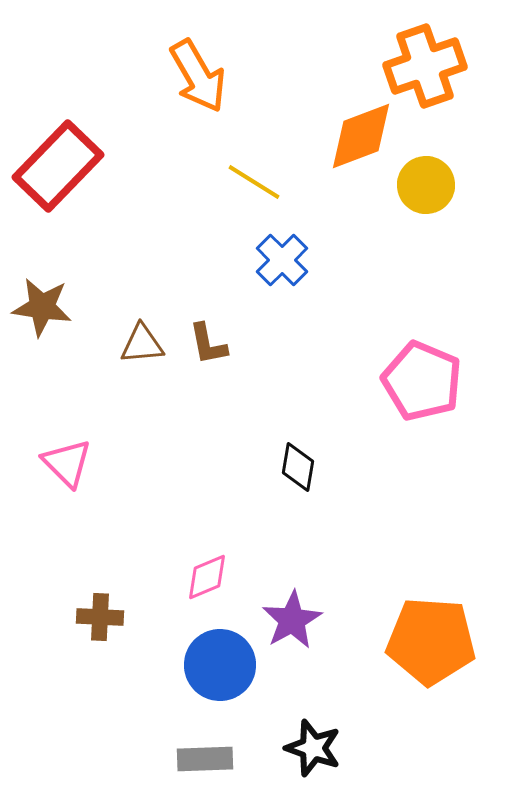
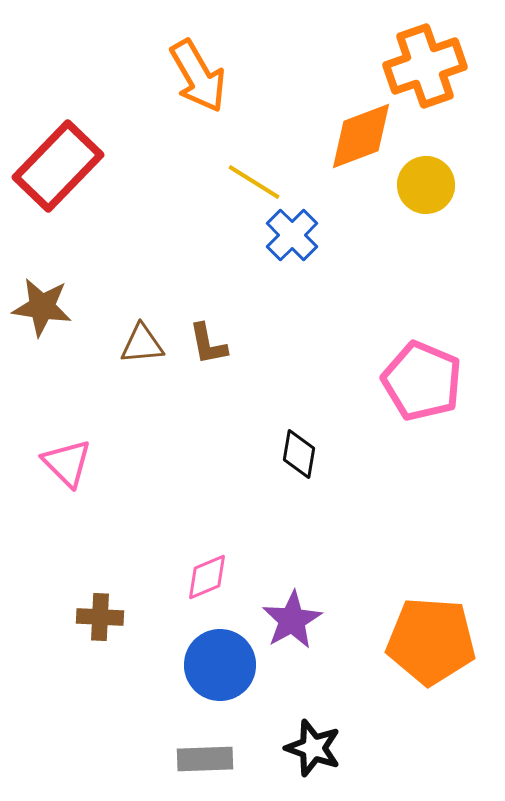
blue cross: moved 10 px right, 25 px up
black diamond: moved 1 px right, 13 px up
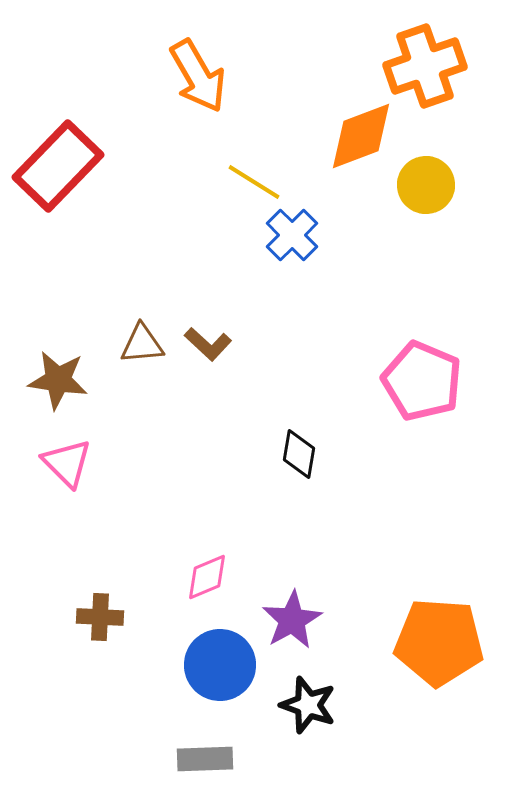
brown star: moved 16 px right, 73 px down
brown L-shape: rotated 36 degrees counterclockwise
orange pentagon: moved 8 px right, 1 px down
black star: moved 5 px left, 43 px up
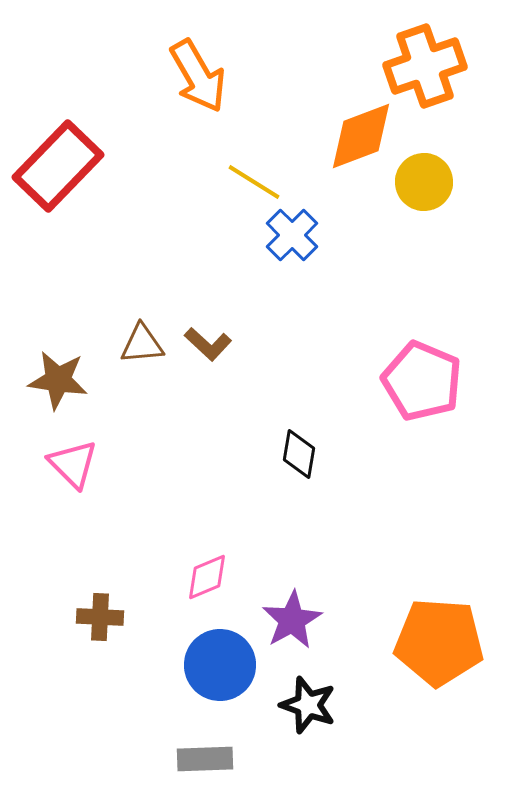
yellow circle: moved 2 px left, 3 px up
pink triangle: moved 6 px right, 1 px down
